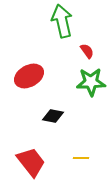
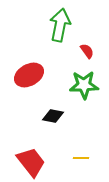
green arrow: moved 2 px left, 4 px down; rotated 24 degrees clockwise
red ellipse: moved 1 px up
green star: moved 7 px left, 3 px down
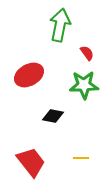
red semicircle: moved 2 px down
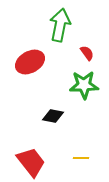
red ellipse: moved 1 px right, 13 px up
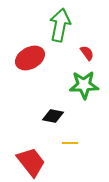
red ellipse: moved 4 px up
yellow line: moved 11 px left, 15 px up
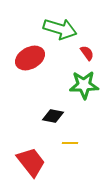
green arrow: moved 4 px down; rotated 96 degrees clockwise
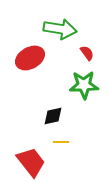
green arrow: rotated 8 degrees counterclockwise
black diamond: rotated 25 degrees counterclockwise
yellow line: moved 9 px left, 1 px up
